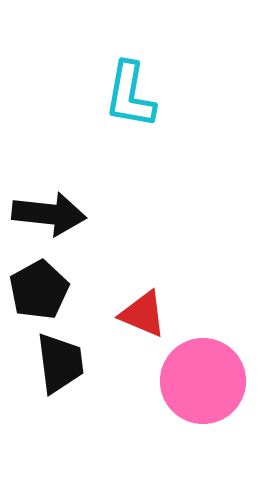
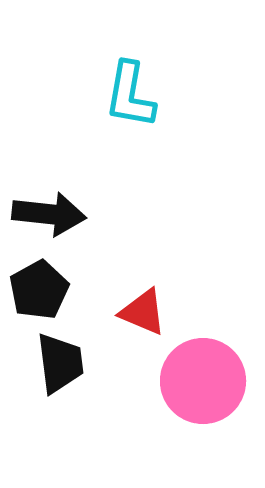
red triangle: moved 2 px up
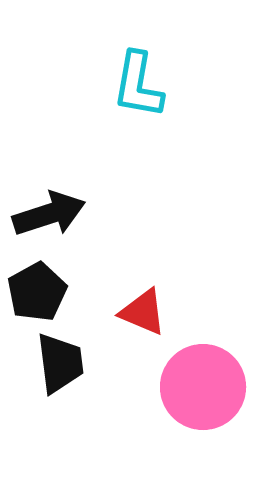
cyan L-shape: moved 8 px right, 10 px up
black arrow: rotated 24 degrees counterclockwise
black pentagon: moved 2 px left, 2 px down
pink circle: moved 6 px down
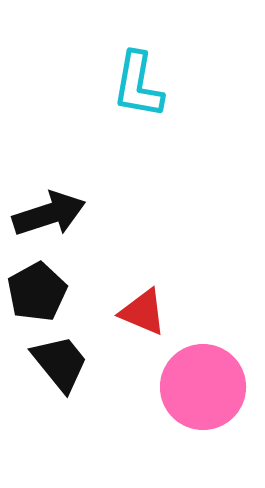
black trapezoid: rotated 32 degrees counterclockwise
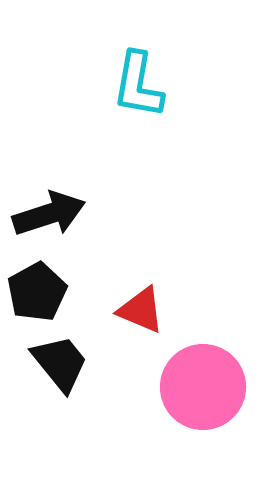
red triangle: moved 2 px left, 2 px up
